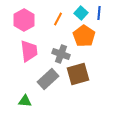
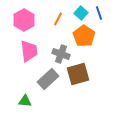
blue line: rotated 24 degrees counterclockwise
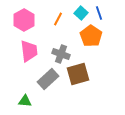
orange pentagon: moved 7 px right
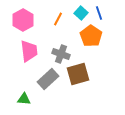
pink hexagon: moved 1 px left
green triangle: moved 1 px left, 2 px up
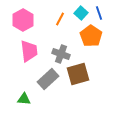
orange line: moved 2 px right
